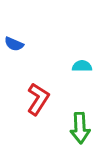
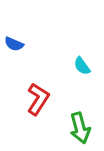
cyan semicircle: rotated 126 degrees counterclockwise
green arrow: rotated 12 degrees counterclockwise
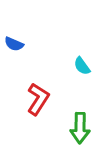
green arrow: rotated 16 degrees clockwise
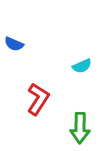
cyan semicircle: rotated 78 degrees counterclockwise
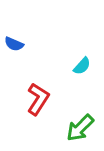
cyan semicircle: rotated 24 degrees counterclockwise
green arrow: rotated 44 degrees clockwise
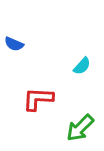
red L-shape: rotated 120 degrees counterclockwise
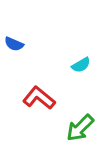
cyan semicircle: moved 1 px left, 1 px up; rotated 18 degrees clockwise
red L-shape: moved 1 px right, 1 px up; rotated 36 degrees clockwise
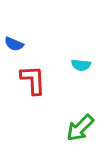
cyan semicircle: rotated 36 degrees clockwise
red L-shape: moved 6 px left, 18 px up; rotated 48 degrees clockwise
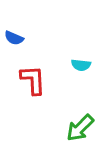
blue semicircle: moved 6 px up
